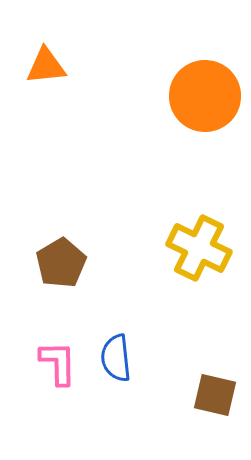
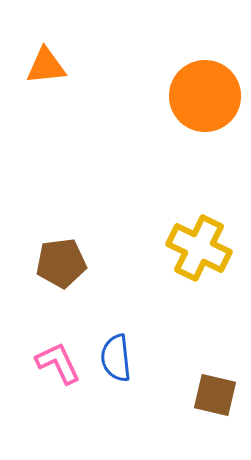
brown pentagon: rotated 24 degrees clockwise
pink L-shape: rotated 24 degrees counterclockwise
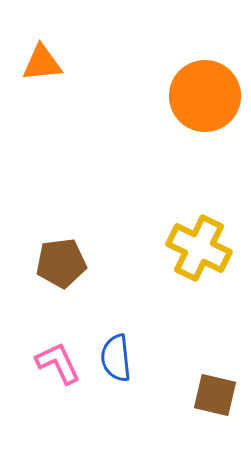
orange triangle: moved 4 px left, 3 px up
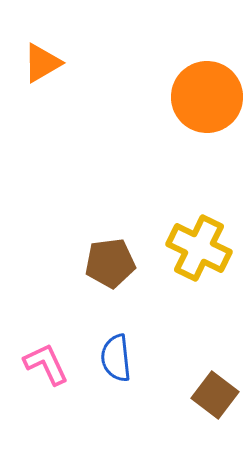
orange triangle: rotated 24 degrees counterclockwise
orange circle: moved 2 px right, 1 px down
brown pentagon: moved 49 px right
pink L-shape: moved 12 px left, 1 px down
brown square: rotated 24 degrees clockwise
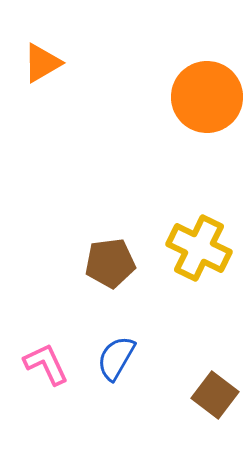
blue semicircle: rotated 36 degrees clockwise
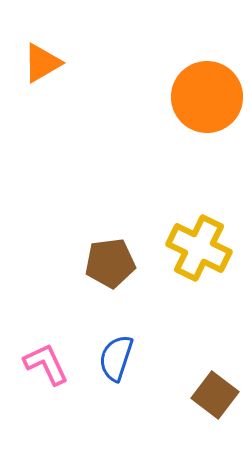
blue semicircle: rotated 12 degrees counterclockwise
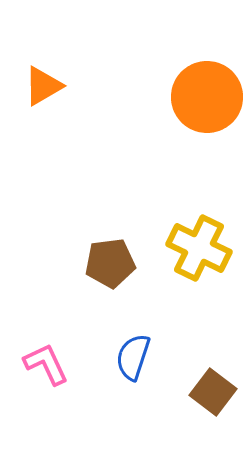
orange triangle: moved 1 px right, 23 px down
blue semicircle: moved 17 px right, 1 px up
brown square: moved 2 px left, 3 px up
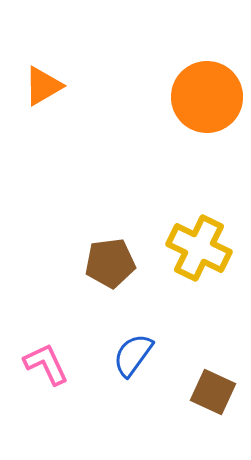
blue semicircle: moved 2 px up; rotated 18 degrees clockwise
brown square: rotated 12 degrees counterclockwise
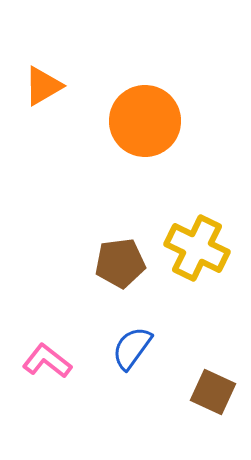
orange circle: moved 62 px left, 24 px down
yellow cross: moved 2 px left
brown pentagon: moved 10 px right
blue semicircle: moved 1 px left, 7 px up
pink L-shape: moved 1 px right, 3 px up; rotated 27 degrees counterclockwise
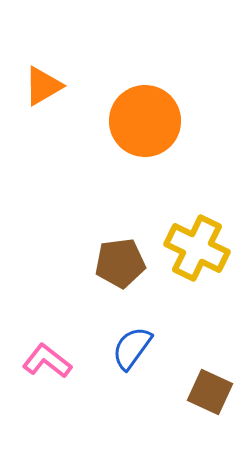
brown square: moved 3 px left
